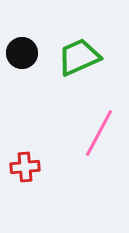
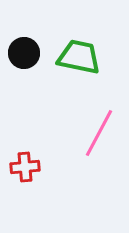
black circle: moved 2 px right
green trapezoid: rotated 36 degrees clockwise
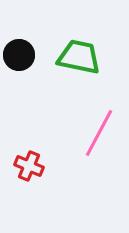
black circle: moved 5 px left, 2 px down
red cross: moved 4 px right, 1 px up; rotated 28 degrees clockwise
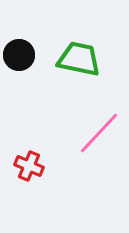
green trapezoid: moved 2 px down
pink line: rotated 15 degrees clockwise
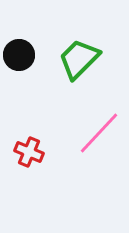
green trapezoid: rotated 57 degrees counterclockwise
red cross: moved 14 px up
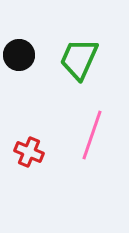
green trapezoid: rotated 21 degrees counterclockwise
pink line: moved 7 px left, 2 px down; rotated 24 degrees counterclockwise
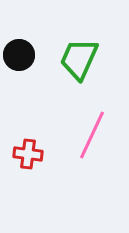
pink line: rotated 6 degrees clockwise
red cross: moved 1 px left, 2 px down; rotated 16 degrees counterclockwise
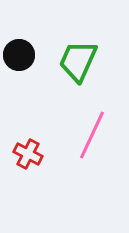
green trapezoid: moved 1 px left, 2 px down
red cross: rotated 20 degrees clockwise
